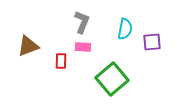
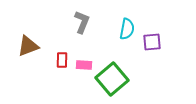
cyan semicircle: moved 2 px right
pink rectangle: moved 1 px right, 18 px down
red rectangle: moved 1 px right, 1 px up
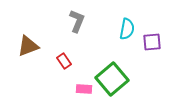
gray L-shape: moved 5 px left, 1 px up
red rectangle: moved 2 px right, 1 px down; rotated 35 degrees counterclockwise
pink rectangle: moved 24 px down
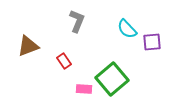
cyan semicircle: rotated 125 degrees clockwise
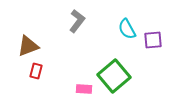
gray L-shape: rotated 15 degrees clockwise
cyan semicircle: rotated 15 degrees clockwise
purple square: moved 1 px right, 2 px up
red rectangle: moved 28 px left, 10 px down; rotated 49 degrees clockwise
green square: moved 2 px right, 3 px up
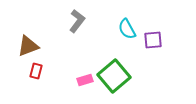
pink rectangle: moved 1 px right, 9 px up; rotated 21 degrees counterclockwise
